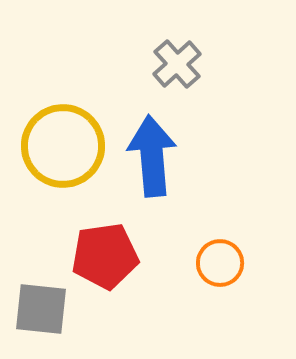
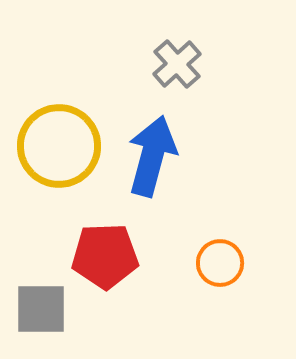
yellow circle: moved 4 px left
blue arrow: rotated 20 degrees clockwise
red pentagon: rotated 6 degrees clockwise
gray square: rotated 6 degrees counterclockwise
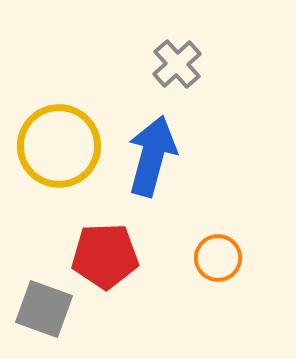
orange circle: moved 2 px left, 5 px up
gray square: moved 3 px right; rotated 20 degrees clockwise
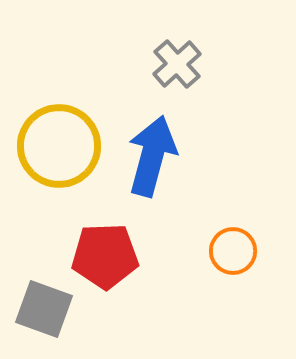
orange circle: moved 15 px right, 7 px up
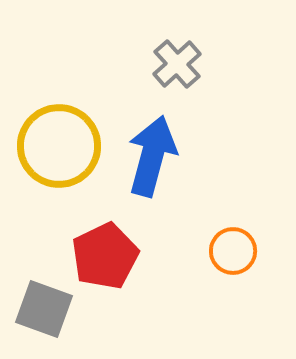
red pentagon: rotated 24 degrees counterclockwise
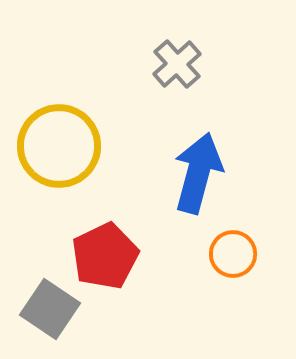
blue arrow: moved 46 px right, 17 px down
orange circle: moved 3 px down
gray square: moved 6 px right; rotated 14 degrees clockwise
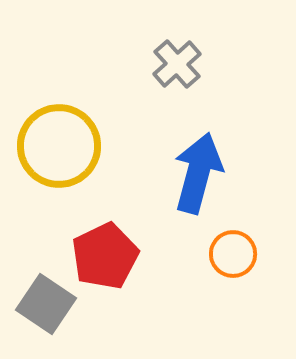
gray square: moved 4 px left, 5 px up
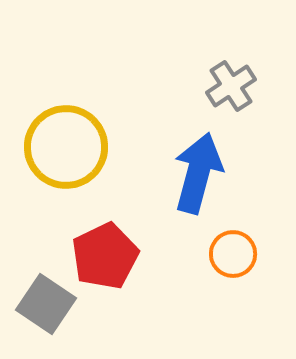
gray cross: moved 54 px right, 22 px down; rotated 9 degrees clockwise
yellow circle: moved 7 px right, 1 px down
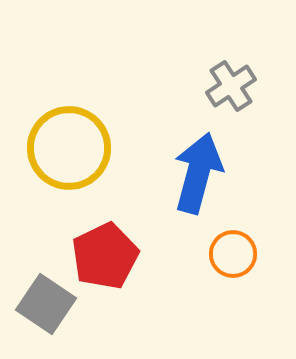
yellow circle: moved 3 px right, 1 px down
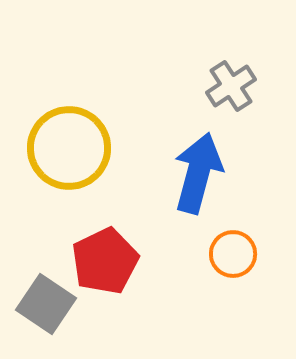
red pentagon: moved 5 px down
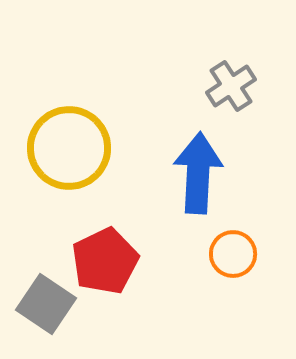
blue arrow: rotated 12 degrees counterclockwise
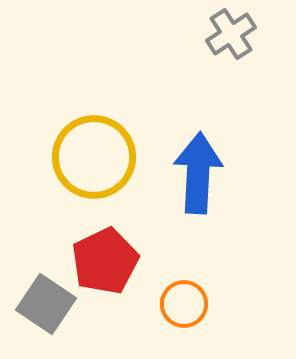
gray cross: moved 52 px up
yellow circle: moved 25 px right, 9 px down
orange circle: moved 49 px left, 50 px down
